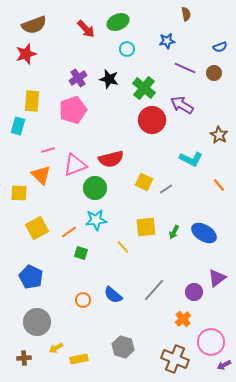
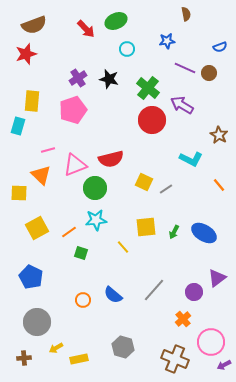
green ellipse at (118, 22): moved 2 px left, 1 px up
brown circle at (214, 73): moved 5 px left
green cross at (144, 88): moved 4 px right
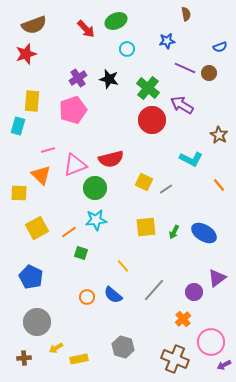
yellow line at (123, 247): moved 19 px down
orange circle at (83, 300): moved 4 px right, 3 px up
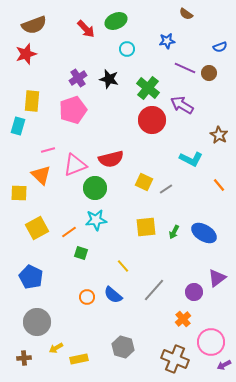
brown semicircle at (186, 14): rotated 136 degrees clockwise
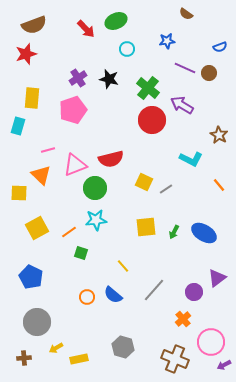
yellow rectangle at (32, 101): moved 3 px up
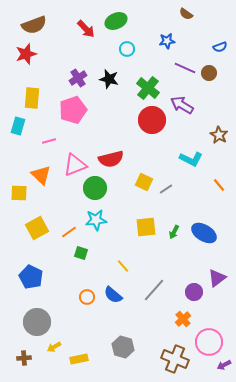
pink line at (48, 150): moved 1 px right, 9 px up
pink circle at (211, 342): moved 2 px left
yellow arrow at (56, 348): moved 2 px left, 1 px up
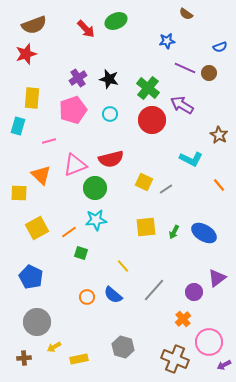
cyan circle at (127, 49): moved 17 px left, 65 px down
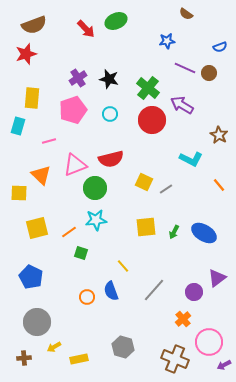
yellow square at (37, 228): rotated 15 degrees clockwise
blue semicircle at (113, 295): moved 2 px left, 4 px up; rotated 30 degrees clockwise
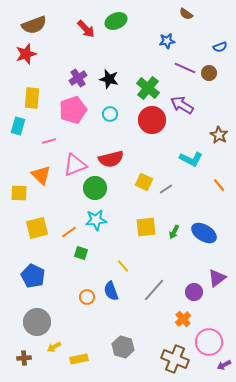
blue pentagon at (31, 277): moved 2 px right, 1 px up
